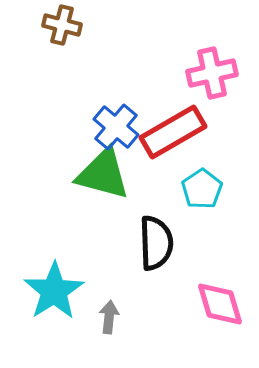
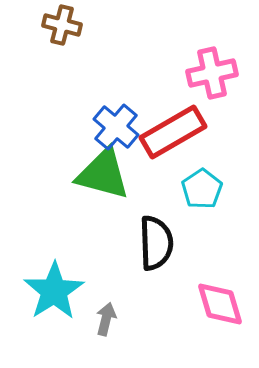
gray arrow: moved 3 px left, 2 px down; rotated 8 degrees clockwise
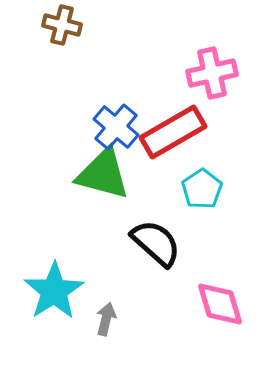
black semicircle: rotated 46 degrees counterclockwise
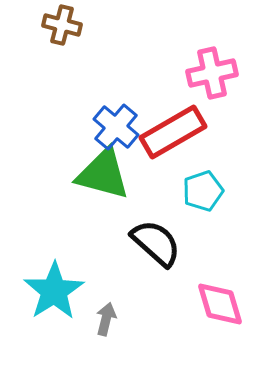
cyan pentagon: moved 1 px right, 2 px down; rotated 15 degrees clockwise
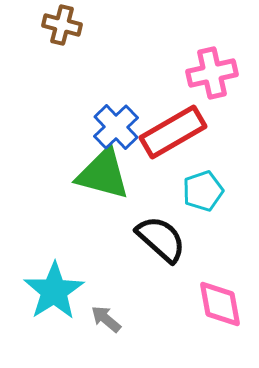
blue cross: rotated 6 degrees clockwise
black semicircle: moved 5 px right, 4 px up
pink diamond: rotated 6 degrees clockwise
gray arrow: rotated 64 degrees counterclockwise
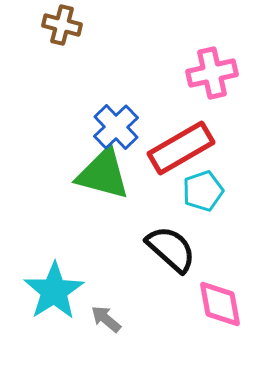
red rectangle: moved 8 px right, 16 px down
black semicircle: moved 10 px right, 10 px down
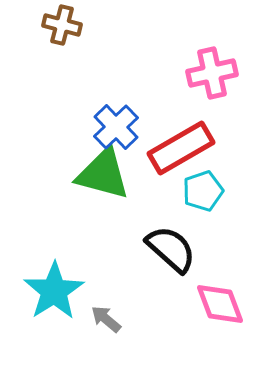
pink diamond: rotated 10 degrees counterclockwise
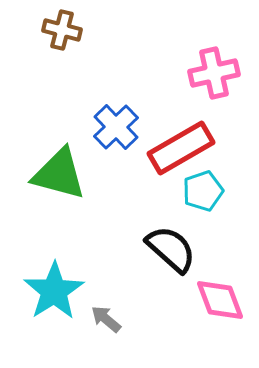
brown cross: moved 5 px down
pink cross: moved 2 px right
green triangle: moved 44 px left
pink diamond: moved 4 px up
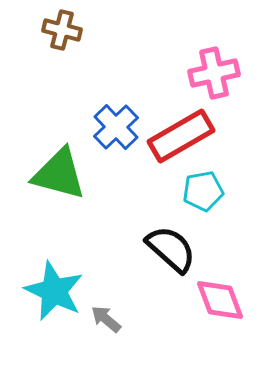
red rectangle: moved 12 px up
cyan pentagon: rotated 9 degrees clockwise
cyan star: rotated 14 degrees counterclockwise
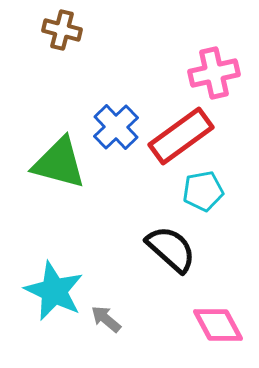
red rectangle: rotated 6 degrees counterclockwise
green triangle: moved 11 px up
pink diamond: moved 2 px left, 25 px down; rotated 8 degrees counterclockwise
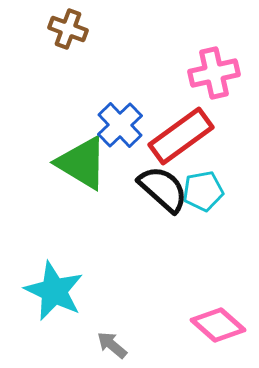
brown cross: moved 6 px right, 1 px up; rotated 6 degrees clockwise
blue cross: moved 4 px right, 2 px up
green triangle: moved 23 px right; rotated 16 degrees clockwise
black semicircle: moved 8 px left, 60 px up
gray arrow: moved 6 px right, 26 px down
pink diamond: rotated 20 degrees counterclockwise
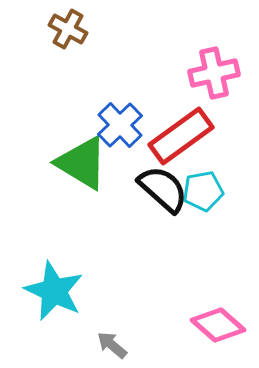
brown cross: rotated 9 degrees clockwise
